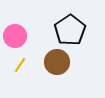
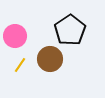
brown circle: moved 7 px left, 3 px up
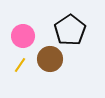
pink circle: moved 8 px right
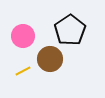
yellow line: moved 3 px right, 6 px down; rotated 28 degrees clockwise
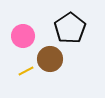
black pentagon: moved 2 px up
yellow line: moved 3 px right
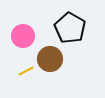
black pentagon: rotated 8 degrees counterclockwise
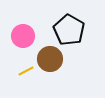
black pentagon: moved 1 px left, 2 px down
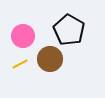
yellow line: moved 6 px left, 7 px up
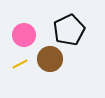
black pentagon: rotated 16 degrees clockwise
pink circle: moved 1 px right, 1 px up
